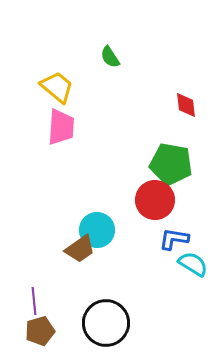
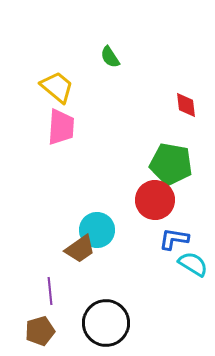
purple line: moved 16 px right, 10 px up
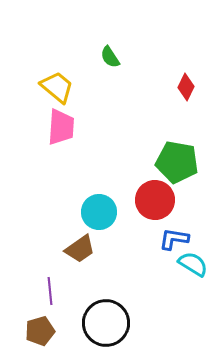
red diamond: moved 18 px up; rotated 32 degrees clockwise
green pentagon: moved 6 px right, 2 px up
cyan circle: moved 2 px right, 18 px up
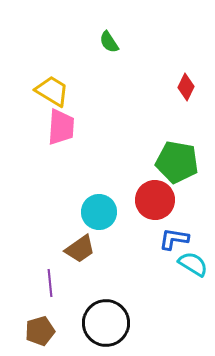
green semicircle: moved 1 px left, 15 px up
yellow trapezoid: moved 5 px left, 4 px down; rotated 9 degrees counterclockwise
purple line: moved 8 px up
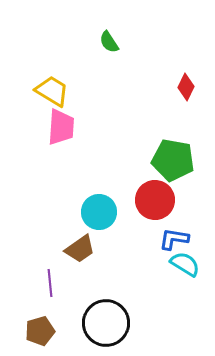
green pentagon: moved 4 px left, 2 px up
cyan semicircle: moved 8 px left
